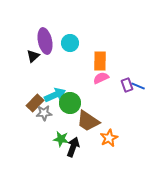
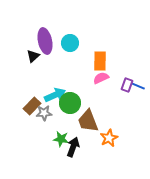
purple rectangle: rotated 40 degrees clockwise
brown rectangle: moved 3 px left, 3 px down
brown trapezoid: rotated 35 degrees clockwise
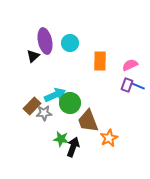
pink semicircle: moved 29 px right, 13 px up
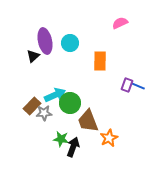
pink semicircle: moved 10 px left, 42 px up
